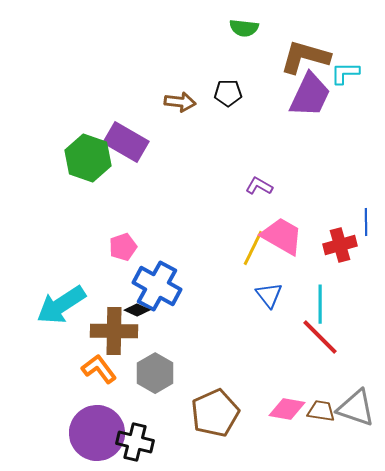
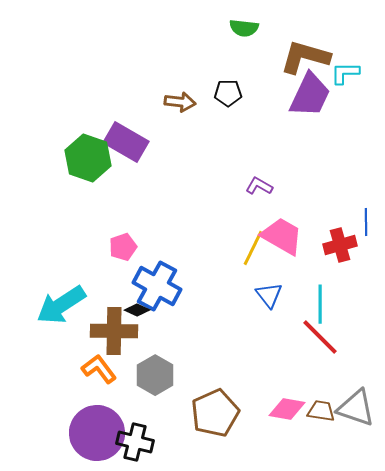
gray hexagon: moved 2 px down
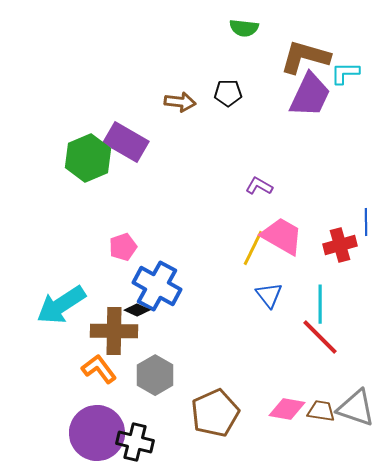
green hexagon: rotated 18 degrees clockwise
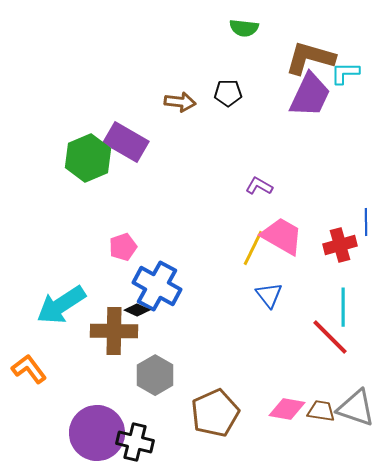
brown L-shape: moved 5 px right, 1 px down
cyan line: moved 23 px right, 3 px down
red line: moved 10 px right
orange L-shape: moved 70 px left
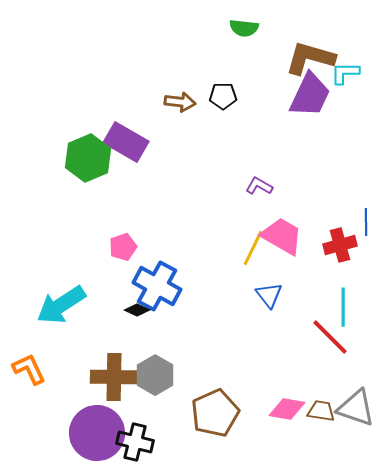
black pentagon: moved 5 px left, 3 px down
brown cross: moved 46 px down
orange L-shape: rotated 12 degrees clockwise
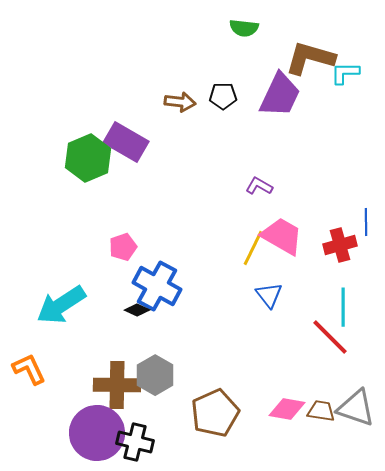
purple trapezoid: moved 30 px left
brown cross: moved 3 px right, 8 px down
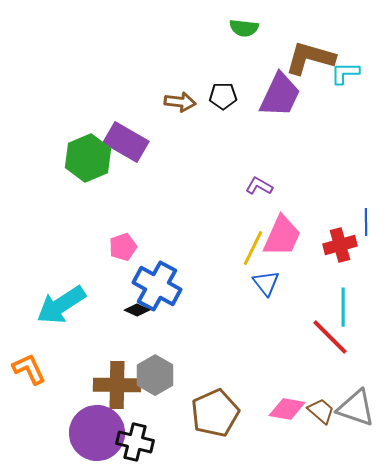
pink trapezoid: rotated 84 degrees clockwise
blue triangle: moved 3 px left, 12 px up
brown trapezoid: rotated 32 degrees clockwise
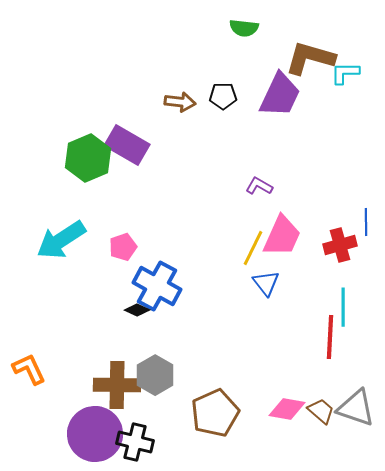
purple rectangle: moved 1 px right, 3 px down
cyan arrow: moved 65 px up
red line: rotated 48 degrees clockwise
purple circle: moved 2 px left, 1 px down
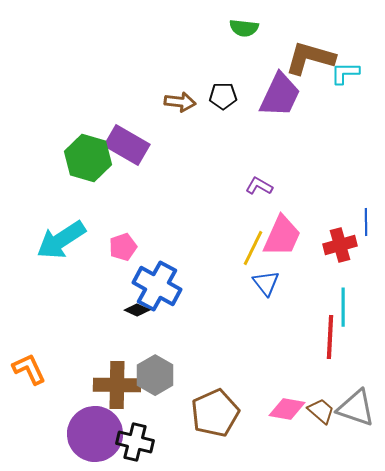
green hexagon: rotated 21 degrees counterclockwise
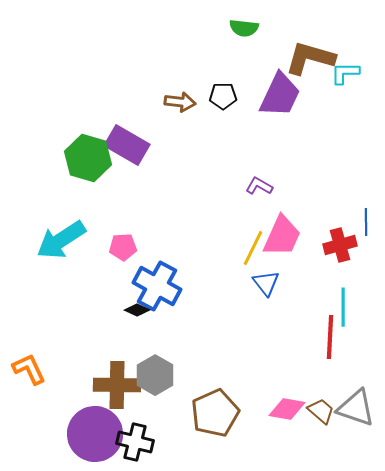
pink pentagon: rotated 16 degrees clockwise
